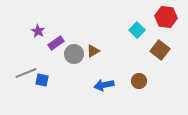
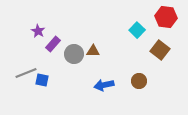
purple rectangle: moved 3 px left, 1 px down; rotated 14 degrees counterclockwise
brown triangle: rotated 32 degrees clockwise
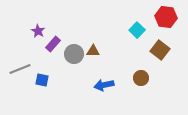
gray line: moved 6 px left, 4 px up
brown circle: moved 2 px right, 3 px up
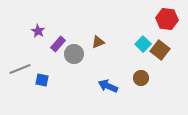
red hexagon: moved 1 px right, 2 px down
cyan square: moved 6 px right, 14 px down
purple rectangle: moved 5 px right
brown triangle: moved 5 px right, 9 px up; rotated 24 degrees counterclockwise
blue arrow: moved 4 px right, 1 px down; rotated 36 degrees clockwise
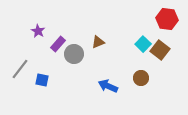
gray line: rotated 30 degrees counterclockwise
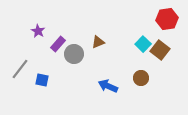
red hexagon: rotated 15 degrees counterclockwise
